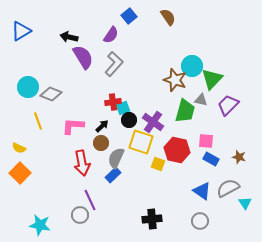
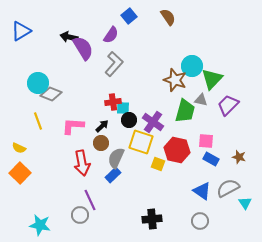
purple semicircle at (83, 57): moved 9 px up
cyan circle at (28, 87): moved 10 px right, 4 px up
cyan square at (123, 108): rotated 24 degrees clockwise
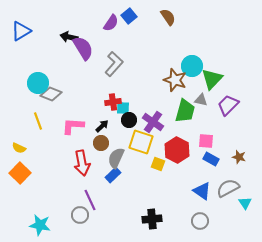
purple semicircle at (111, 35): moved 12 px up
red hexagon at (177, 150): rotated 15 degrees clockwise
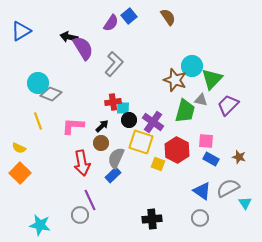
gray circle at (200, 221): moved 3 px up
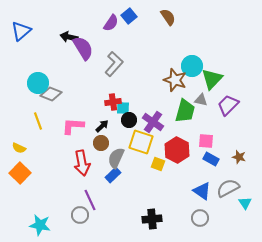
blue triangle at (21, 31): rotated 10 degrees counterclockwise
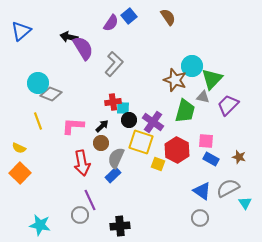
gray triangle at (201, 100): moved 2 px right, 3 px up
black cross at (152, 219): moved 32 px left, 7 px down
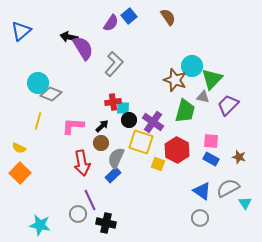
yellow line at (38, 121): rotated 36 degrees clockwise
pink square at (206, 141): moved 5 px right
gray circle at (80, 215): moved 2 px left, 1 px up
black cross at (120, 226): moved 14 px left, 3 px up; rotated 18 degrees clockwise
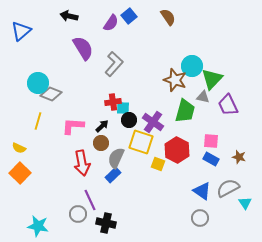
black arrow at (69, 37): moved 21 px up
purple trapezoid at (228, 105): rotated 70 degrees counterclockwise
cyan star at (40, 225): moved 2 px left, 1 px down
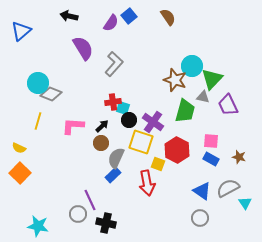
cyan square at (123, 108): rotated 16 degrees clockwise
red arrow at (82, 163): moved 65 px right, 20 px down
